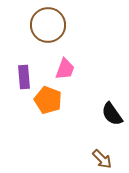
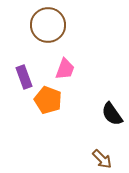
purple rectangle: rotated 15 degrees counterclockwise
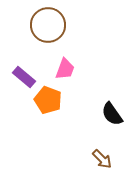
purple rectangle: rotated 30 degrees counterclockwise
